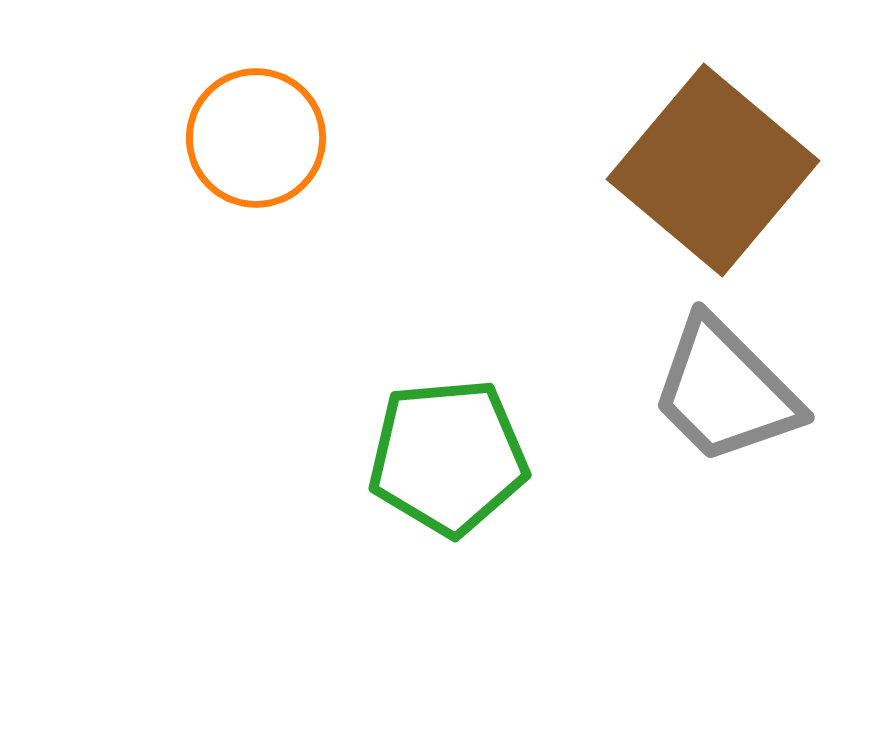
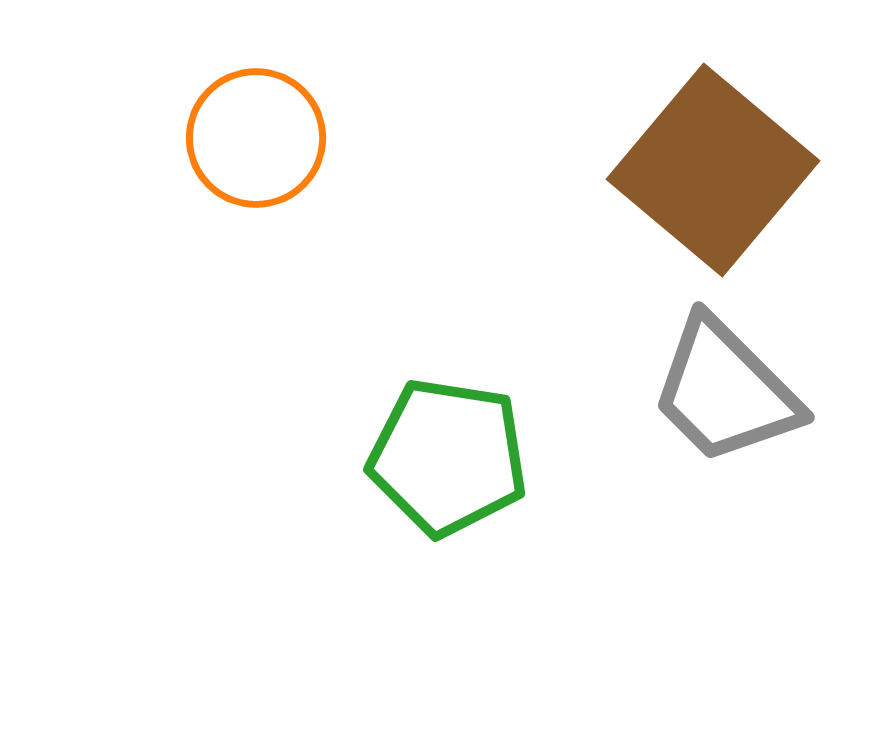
green pentagon: rotated 14 degrees clockwise
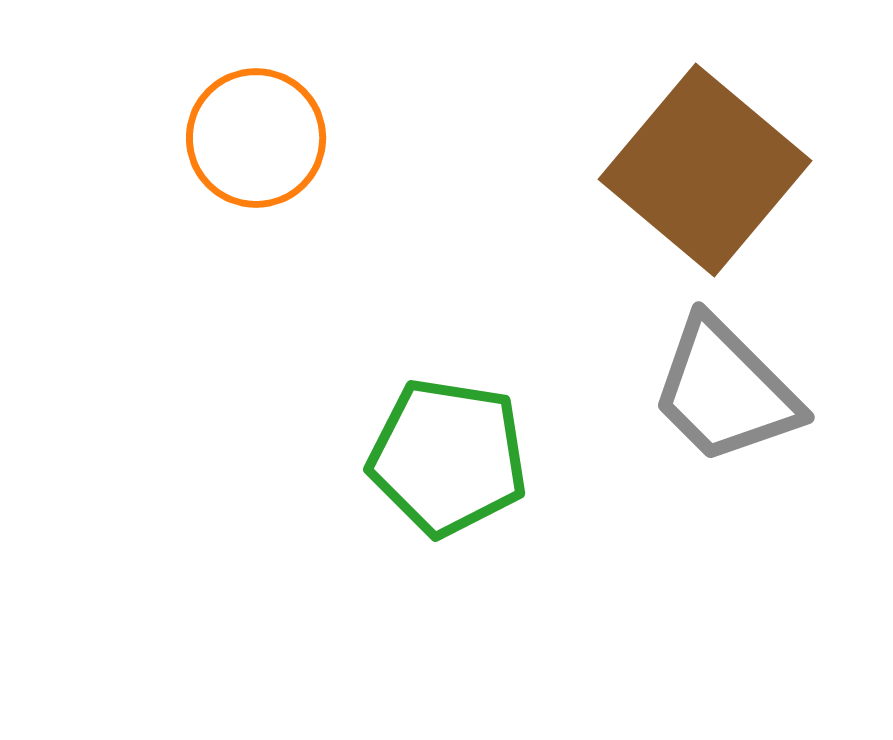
brown square: moved 8 px left
